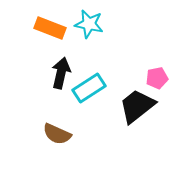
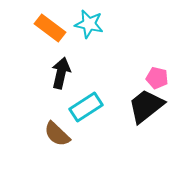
orange rectangle: rotated 16 degrees clockwise
pink pentagon: rotated 25 degrees clockwise
cyan rectangle: moved 3 px left, 19 px down
black trapezoid: moved 9 px right
brown semicircle: rotated 20 degrees clockwise
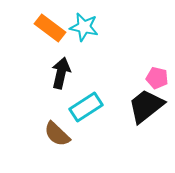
cyan star: moved 5 px left, 3 px down
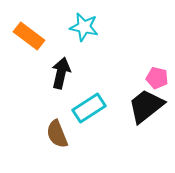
orange rectangle: moved 21 px left, 8 px down
cyan rectangle: moved 3 px right, 1 px down
brown semicircle: rotated 24 degrees clockwise
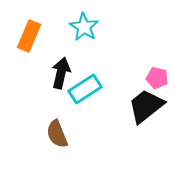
cyan star: rotated 20 degrees clockwise
orange rectangle: rotated 76 degrees clockwise
cyan rectangle: moved 4 px left, 19 px up
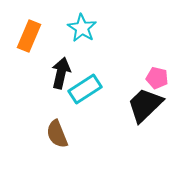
cyan star: moved 2 px left, 1 px down
black trapezoid: moved 1 px left, 1 px up; rotated 6 degrees counterclockwise
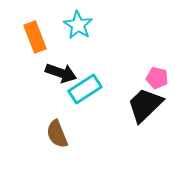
cyan star: moved 4 px left, 3 px up
orange rectangle: moved 6 px right, 1 px down; rotated 44 degrees counterclockwise
black arrow: rotated 96 degrees clockwise
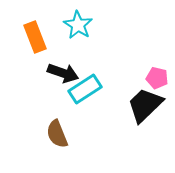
black arrow: moved 2 px right
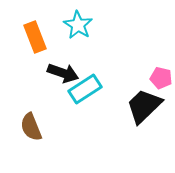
pink pentagon: moved 4 px right
black trapezoid: moved 1 px left, 1 px down
brown semicircle: moved 26 px left, 7 px up
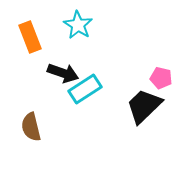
orange rectangle: moved 5 px left
brown semicircle: rotated 8 degrees clockwise
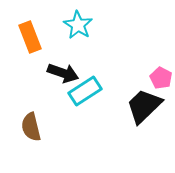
pink pentagon: rotated 15 degrees clockwise
cyan rectangle: moved 2 px down
